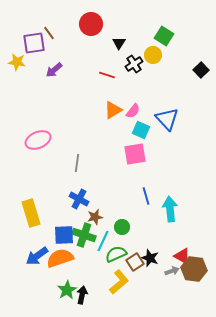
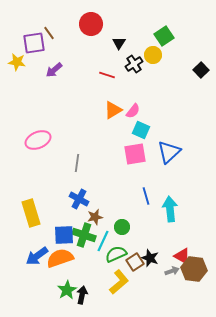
green square: rotated 24 degrees clockwise
blue triangle: moved 2 px right, 33 px down; rotated 30 degrees clockwise
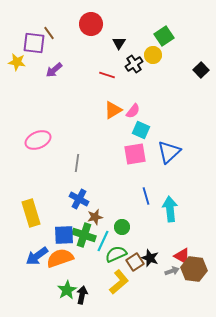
purple square: rotated 15 degrees clockwise
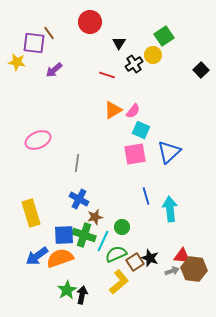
red circle: moved 1 px left, 2 px up
red triangle: rotated 24 degrees counterclockwise
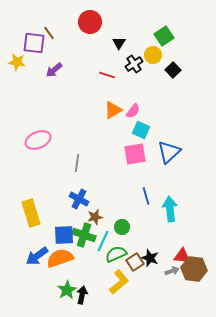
black square: moved 28 px left
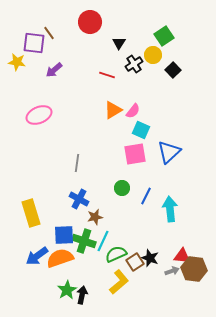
pink ellipse: moved 1 px right, 25 px up
blue line: rotated 42 degrees clockwise
green circle: moved 39 px up
green cross: moved 6 px down
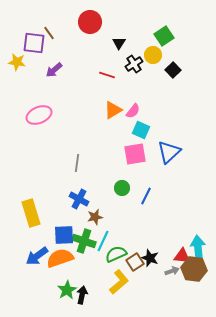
cyan arrow: moved 28 px right, 39 px down
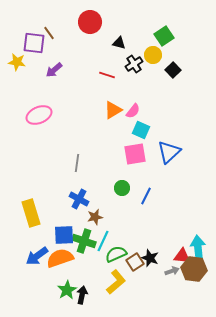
black triangle: rotated 48 degrees counterclockwise
yellow L-shape: moved 3 px left
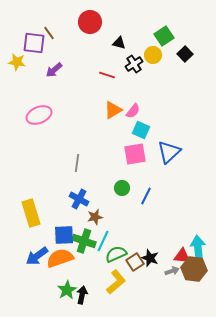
black square: moved 12 px right, 16 px up
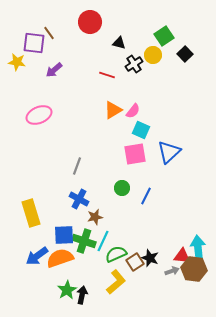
gray line: moved 3 px down; rotated 12 degrees clockwise
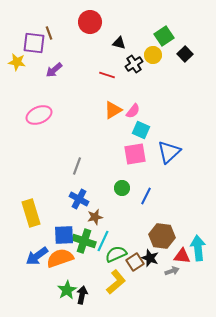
brown line: rotated 16 degrees clockwise
brown hexagon: moved 32 px left, 33 px up
